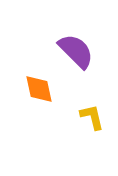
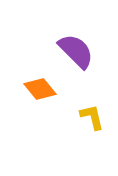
orange diamond: moved 1 px right; rotated 28 degrees counterclockwise
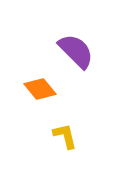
yellow L-shape: moved 27 px left, 19 px down
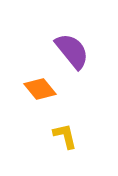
purple semicircle: moved 4 px left; rotated 6 degrees clockwise
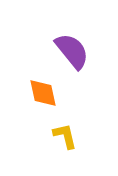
orange diamond: moved 3 px right, 4 px down; rotated 28 degrees clockwise
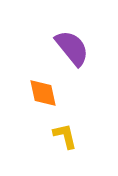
purple semicircle: moved 3 px up
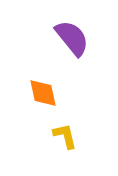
purple semicircle: moved 10 px up
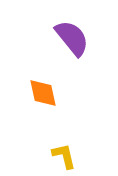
yellow L-shape: moved 1 px left, 20 px down
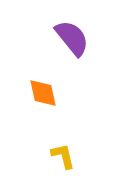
yellow L-shape: moved 1 px left
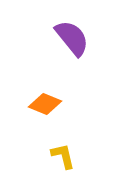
orange diamond: moved 2 px right, 11 px down; rotated 56 degrees counterclockwise
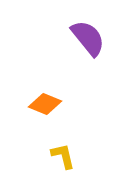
purple semicircle: moved 16 px right
